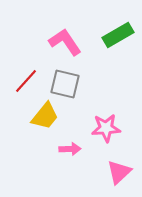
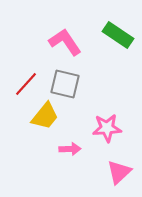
green rectangle: rotated 64 degrees clockwise
red line: moved 3 px down
pink star: moved 1 px right
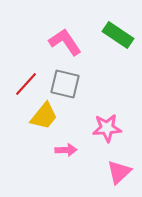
yellow trapezoid: moved 1 px left
pink arrow: moved 4 px left, 1 px down
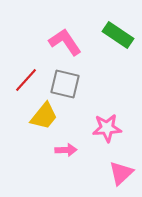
red line: moved 4 px up
pink triangle: moved 2 px right, 1 px down
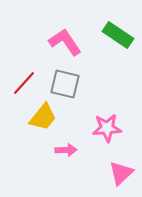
red line: moved 2 px left, 3 px down
yellow trapezoid: moved 1 px left, 1 px down
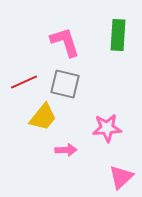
green rectangle: rotated 60 degrees clockwise
pink L-shape: rotated 16 degrees clockwise
red line: moved 1 px up; rotated 24 degrees clockwise
pink triangle: moved 4 px down
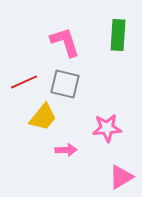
pink triangle: rotated 12 degrees clockwise
